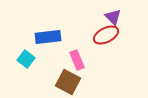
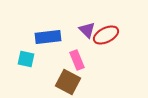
purple triangle: moved 26 px left, 13 px down
cyan square: rotated 24 degrees counterclockwise
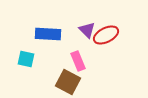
blue rectangle: moved 3 px up; rotated 10 degrees clockwise
pink rectangle: moved 1 px right, 1 px down
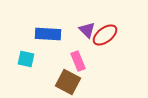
red ellipse: moved 1 px left; rotated 10 degrees counterclockwise
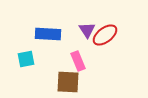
purple triangle: rotated 12 degrees clockwise
cyan square: rotated 24 degrees counterclockwise
brown square: rotated 25 degrees counterclockwise
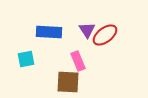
blue rectangle: moved 1 px right, 2 px up
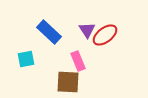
blue rectangle: rotated 40 degrees clockwise
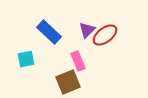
purple triangle: rotated 18 degrees clockwise
brown square: rotated 25 degrees counterclockwise
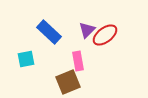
pink rectangle: rotated 12 degrees clockwise
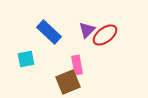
pink rectangle: moved 1 px left, 4 px down
